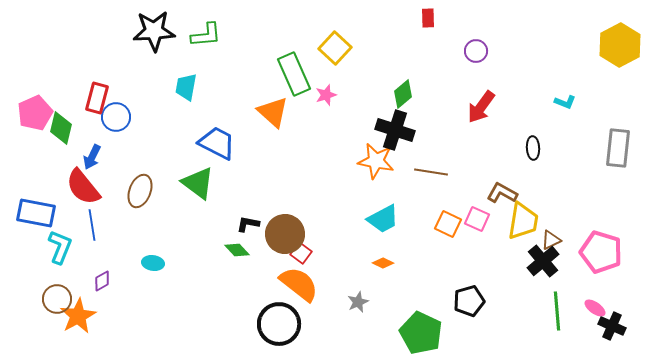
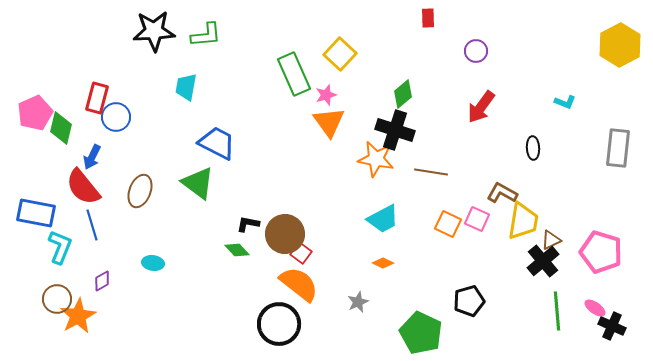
yellow square at (335, 48): moved 5 px right, 6 px down
orange triangle at (273, 112): moved 56 px right, 10 px down; rotated 12 degrees clockwise
orange star at (376, 161): moved 2 px up
blue line at (92, 225): rotated 8 degrees counterclockwise
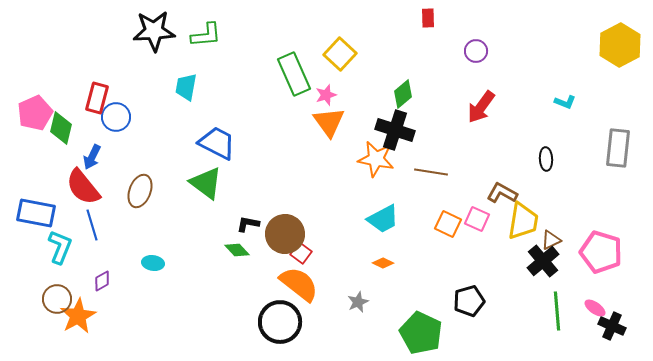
black ellipse at (533, 148): moved 13 px right, 11 px down
green triangle at (198, 183): moved 8 px right
black circle at (279, 324): moved 1 px right, 2 px up
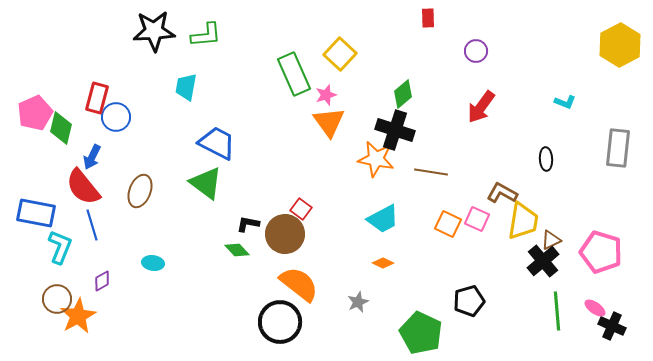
red square at (301, 253): moved 44 px up
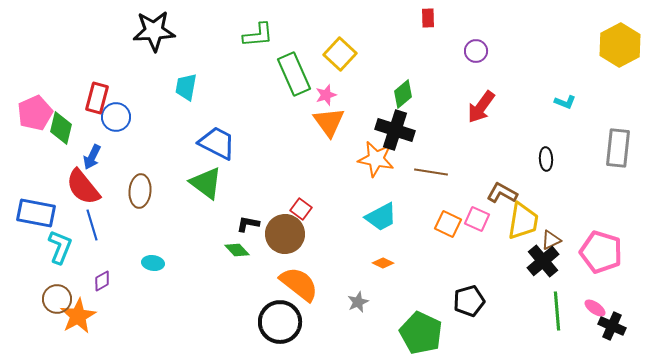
green L-shape at (206, 35): moved 52 px right
brown ellipse at (140, 191): rotated 16 degrees counterclockwise
cyan trapezoid at (383, 219): moved 2 px left, 2 px up
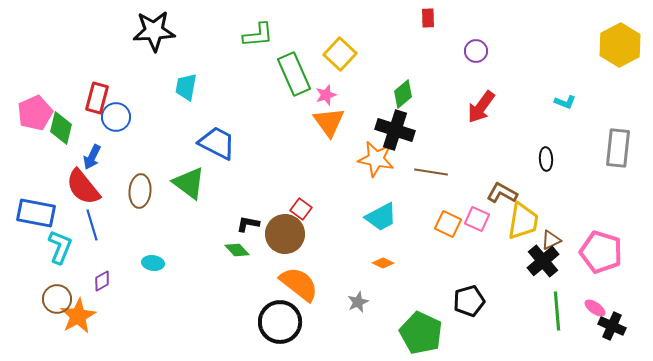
green triangle at (206, 183): moved 17 px left
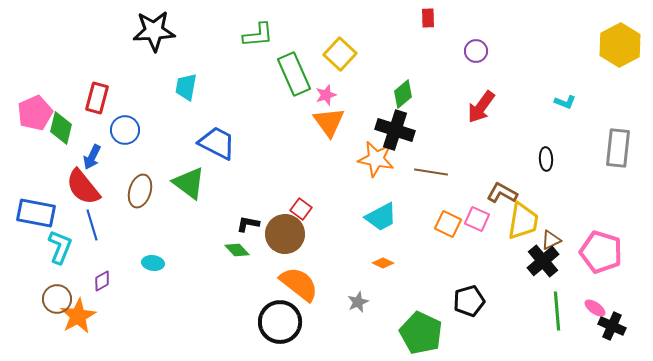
blue circle at (116, 117): moved 9 px right, 13 px down
brown ellipse at (140, 191): rotated 12 degrees clockwise
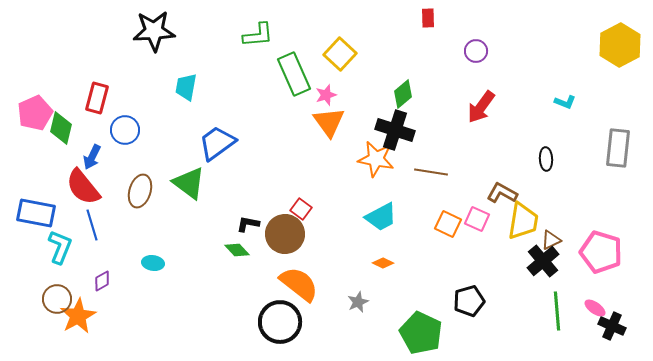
blue trapezoid at (217, 143): rotated 63 degrees counterclockwise
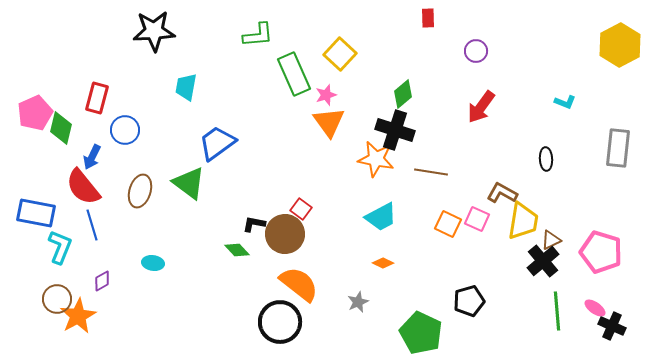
black L-shape at (248, 224): moved 6 px right
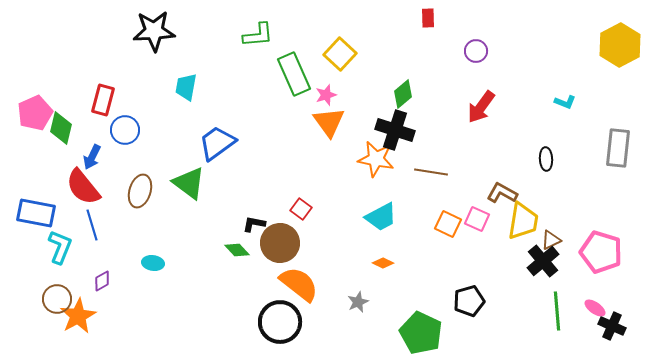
red rectangle at (97, 98): moved 6 px right, 2 px down
brown circle at (285, 234): moved 5 px left, 9 px down
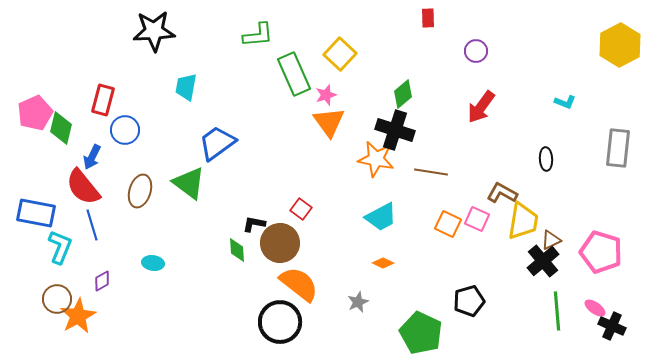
green diamond at (237, 250): rotated 40 degrees clockwise
